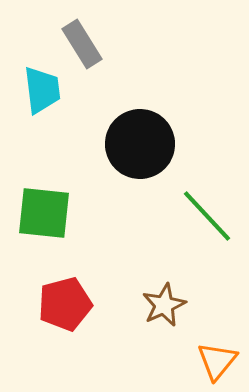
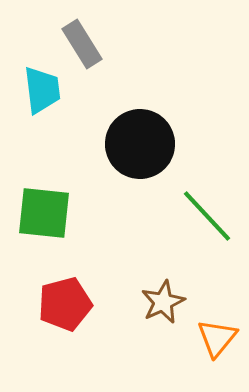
brown star: moved 1 px left, 3 px up
orange triangle: moved 23 px up
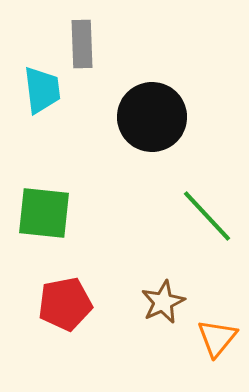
gray rectangle: rotated 30 degrees clockwise
black circle: moved 12 px right, 27 px up
red pentagon: rotated 4 degrees clockwise
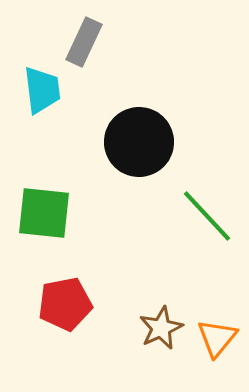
gray rectangle: moved 2 px right, 2 px up; rotated 27 degrees clockwise
black circle: moved 13 px left, 25 px down
brown star: moved 2 px left, 26 px down
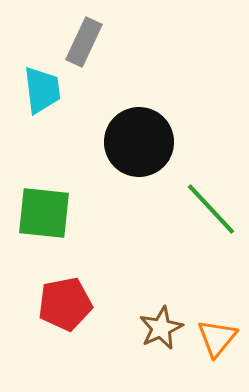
green line: moved 4 px right, 7 px up
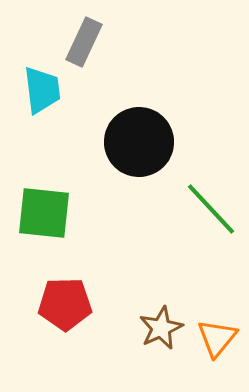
red pentagon: rotated 10 degrees clockwise
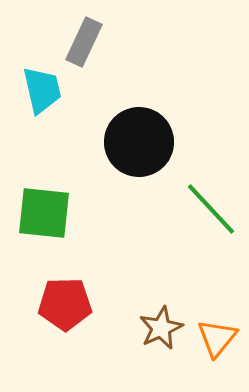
cyan trapezoid: rotated 6 degrees counterclockwise
